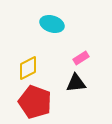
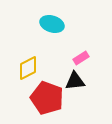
black triangle: moved 1 px left, 2 px up
red pentagon: moved 12 px right, 4 px up
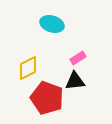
pink rectangle: moved 3 px left
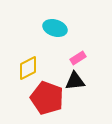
cyan ellipse: moved 3 px right, 4 px down
